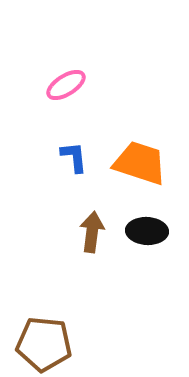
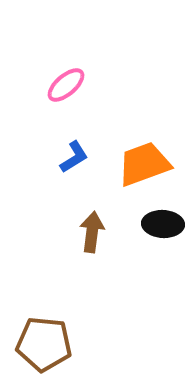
pink ellipse: rotated 9 degrees counterclockwise
blue L-shape: rotated 64 degrees clockwise
orange trapezoid: moved 4 px right, 1 px down; rotated 38 degrees counterclockwise
black ellipse: moved 16 px right, 7 px up
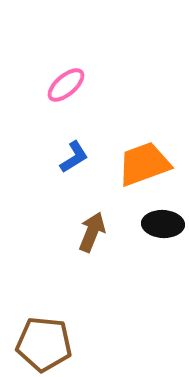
brown arrow: rotated 15 degrees clockwise
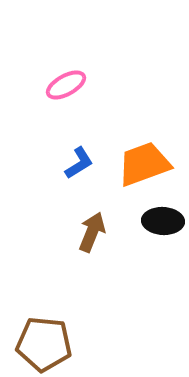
pink ellipse: rotated 12 degrees clockwise
blue L-shape: moved 5 px right, 6 px down
black ellipse: moved 3 px up
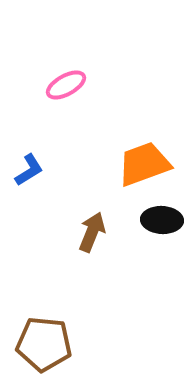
blue L-shape: moved 50 px left, 7 px down
black ellipse: moved 1 px left, 1 px up
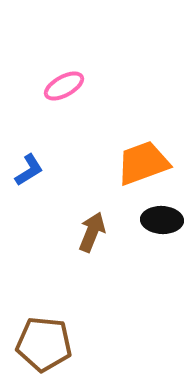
pink ellipse: moved 2 px left, 1 px down
orange trapezoid: moved 1 px left, 1 px up
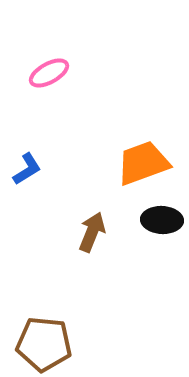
pink ellipse: moved 15 px left, 13 px up
blue L-shape: moved 2 px left, 1 px up
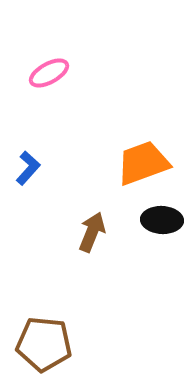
blue L-shape: moved 1 px right, 1 px up; rotated 16 degrees counterclockwise
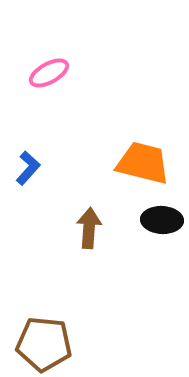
orange trapezoid: rotated 34 degrees clockwise
brown arrow: moved 3 px left, 4 px up; rotated 18 degrees counterclockwise
